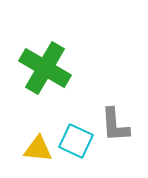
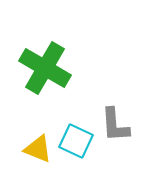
yellow triangle: rotated 16 degrees clockwise
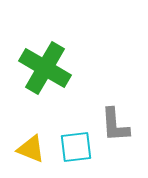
cyan square: moved 6 px down; rotated 32 degrees counterclockwise
yellow triangle: moved 7 px left
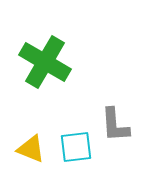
green cross: moved 6 px up
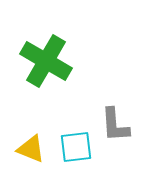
green cross: moved 1 px right, 1 px up
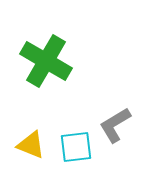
gray L-shape: rotated 63 degrees clockwise
yellow triangle: moved 4 px up
